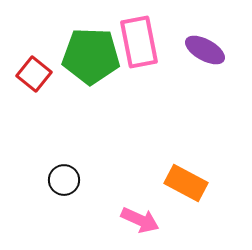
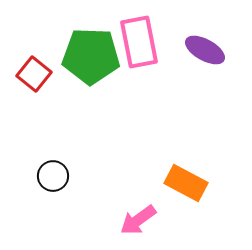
black circle: moved 11 px left, 4 px up
pink arrow: moved 2 px left; rotated 120 degrees clockwise
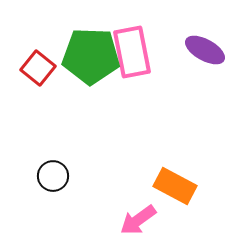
pink rectangle: moved 7 px left, 10 px down
red square: moved 4 px right, 6 px up
orange rectangle: moved 11 px left, 3 px down
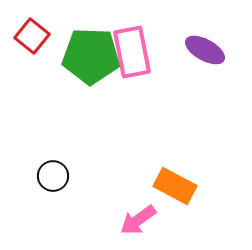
red square: moved 6 px left, 32 px up
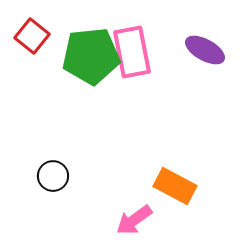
green pentagon: rotated 8 degrees counterclockwise
pink arrow: moved 4 px left
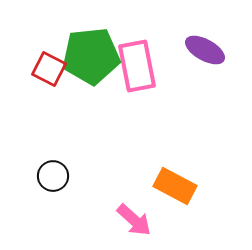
red square: moved 17 px right, 33 px down; rotated 12 degrees counterclockwise
pink rectangle: moved 5 px right, 14 px down
pink arrow: rotated 102 degrees counterclockwise
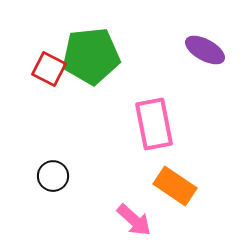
pink rectangle: moved 17 px right, 58 px down
orange rectangle: rotated 6 degrees clockwise
